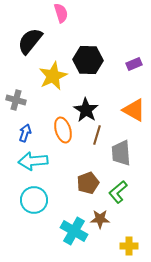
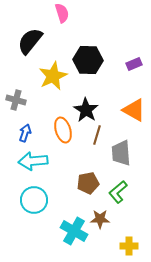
pink semicircle: moved 1 px right
brown pentagon: rotated 10 degrees clockwise
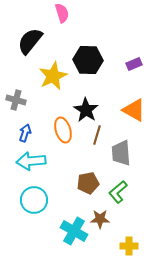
cyan arrow: moved 2 px left
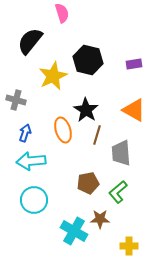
black hexagon: rotated 12 degrees clockwise
purple rectangle: rotated 14 degrees clockwise
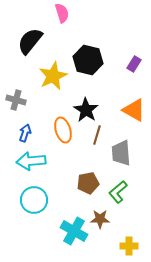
purple rectangle: rotated 49 degrees counterclockwise
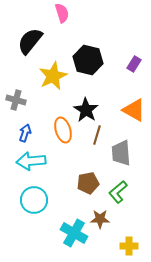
cyan cross: moved 2 px down
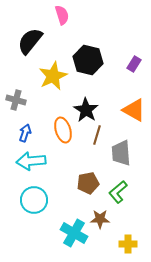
pink semicircle: moved 2 px down
yellow cross: moved 1 px left, 2 px up
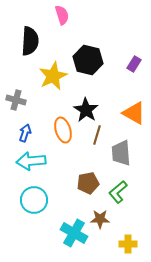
black semicircle: rotated 144 degrees clockwise
orange triangle: moved 3 px down
